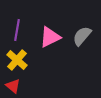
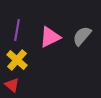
red triangle: moved 1 px left, 1 px up
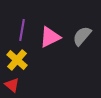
purple line: moved 5 px right
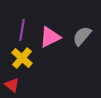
yellow cross: moved 5 px right, 2 px up
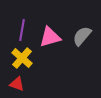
pink triangle: rotated 10 degrees clockwise
red triangle: moved 5 px right, 1 px up; rotated 21 degrees counterclockwise
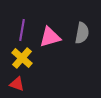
gray semicircle: moved 3 px up; rotated 150 degrees clockwise
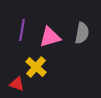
yellow cross: moved 14 px right, 9 px down
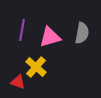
red triangle: moved 1 px right, 2 px up
